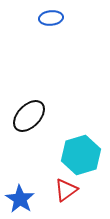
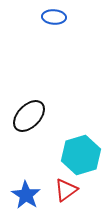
blue ellipse: moved 3 px right, 1 px up; rotated 10 degrees clockwise
blue star: moved 6 px right, 4 px up
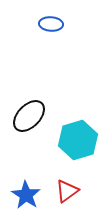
blue ellipse: moved 3 px left, 7 px down
cyan hexagon: moved 3 px left, 15 px up
red triangle: moved 1 px right, 1 px down
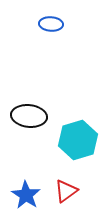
black ellipse: rotated 52 degrees clockwise
red triangle: moved 1 px left
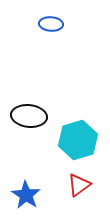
red triangle: moved 13 px right, 6 px up
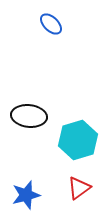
blue ellipse: rotated 40 degrees clockwise
red triangle: moved 3 px down
blue star: rotated 24 degrees clockwise
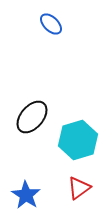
black ellipse: moved 3 px right, 1 px down; rotated 56 degrees counterclockwise
blue star: rotated 24 degrees counterclockwise
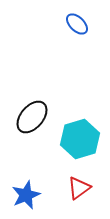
blue ellipse: moved 26 px right
cyan hexagon: moved 2 px right, 1 px up
blue star: rotated 16 degrees clockwise
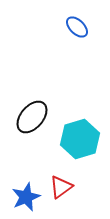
blue ellipse: moved 3 px down
red triangle: moved 18 px left, 1 px up
blue star: moved 2 px down
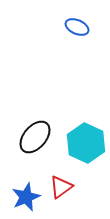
blue ellipse: rotated 20 degrees counterclockwise
black ellipse: moved 3 px right, 20 px down
cyan hexagon: moved 6 px right, 4 px down; rotated 18 degrees counterclockwise
